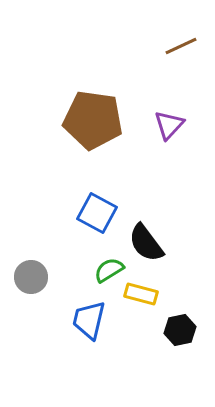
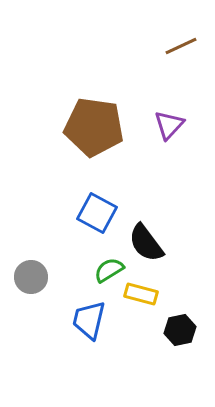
brown pentagon: moved 1 px right, 7 px down
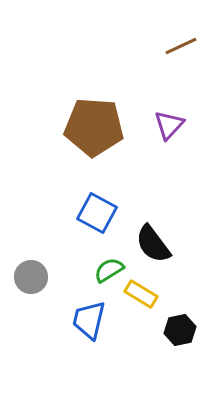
brown pentagon: rotated 4 degrees counterclockwise
black semicircle: moved 7 px right, 1 px down
yellow rectangle: rotated 16 degrees clockwise
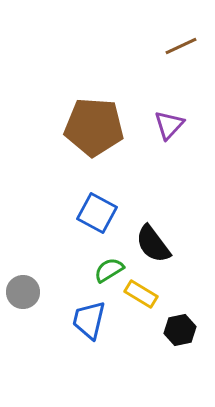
gray circle: moved 8 px left, 15 px down
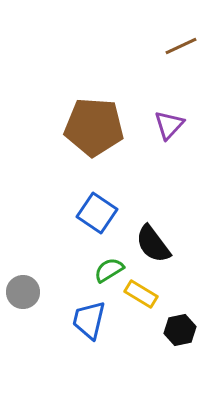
blue square: rotated 6 degrees clockwise
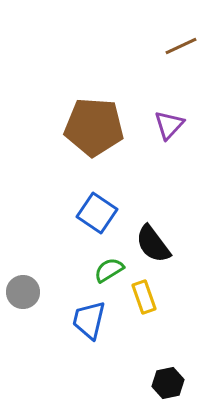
yellow rectangle: moved 3 px right, 3 px down; rotated 40 degrees clockwise
black hexagon: moved 12 px left, 53 px down
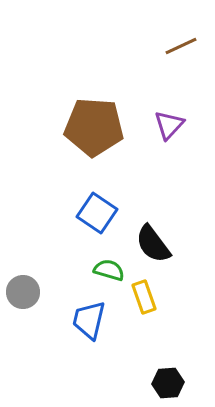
green semicircle: rotated 48 degrees clockwise
black hexagon: rotated 8 degrees clockwise
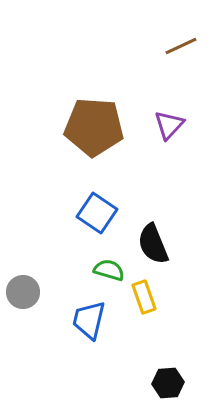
black semicircle: rotated 15 degrees clockwise
